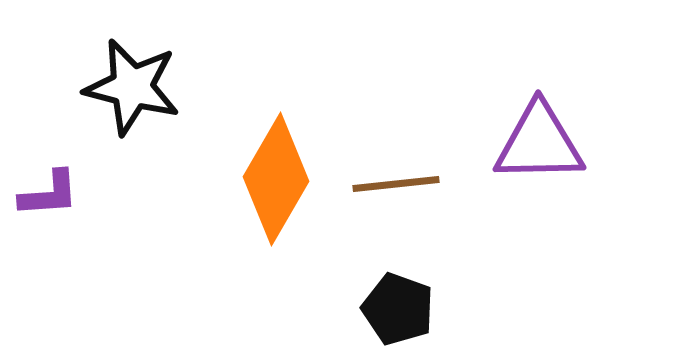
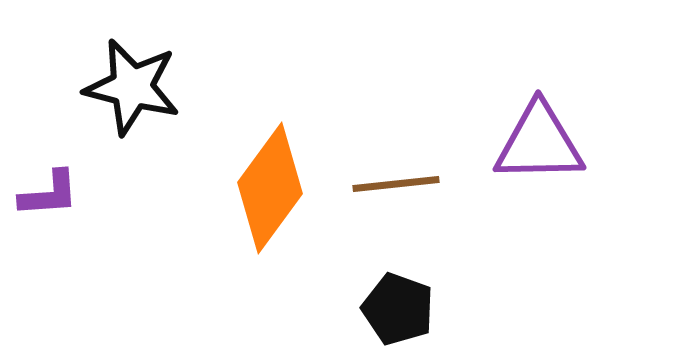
orange diamond: moved 6 px left, 9 px down; rotated 6 degrees clockwise
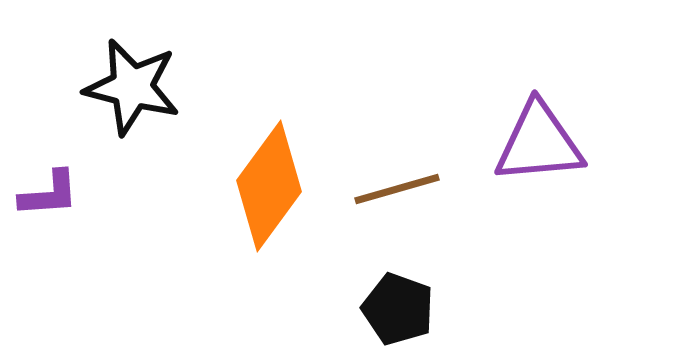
purple triangle: rotated 4 degrees counterclockwise
brown line: moved 1 px right, 5 px down; rotated 10 degrees counterclockwise
orange diamond: moved 1 px left, 2 px up
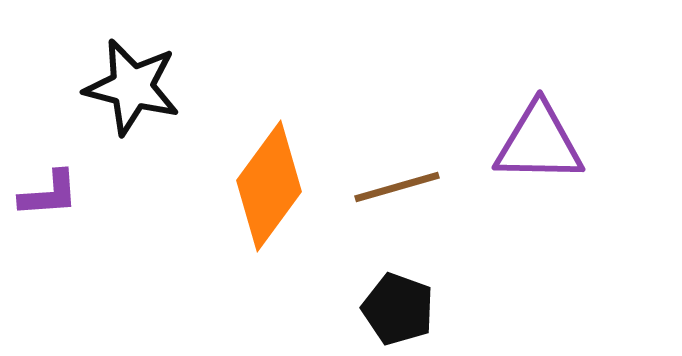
purple triangle: rotated 6 degrees clockwise
brown line: moved 2 px up
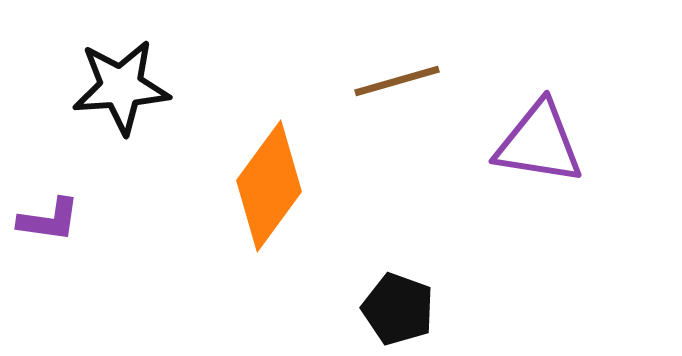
black star: moved 11 px left; rotated 18 degrees counterclockwise
purple triangle: rotated 8 degrees clockwise
brown line: moved 106 px up
purple L-shape: moved 26 px down; rotated 12 degrees clockwise
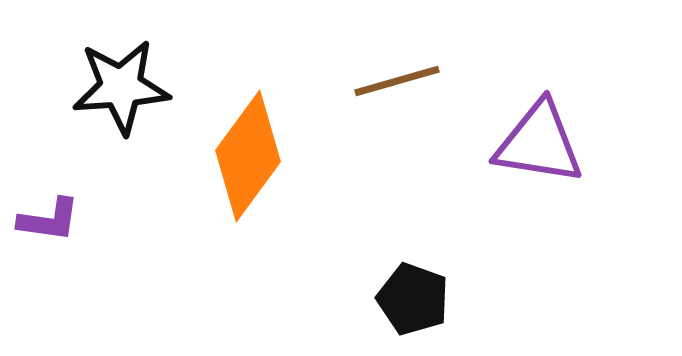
orange diamond: moved 21 px left, 30 px up
black pentagon: moved 15 px right, 10 px up
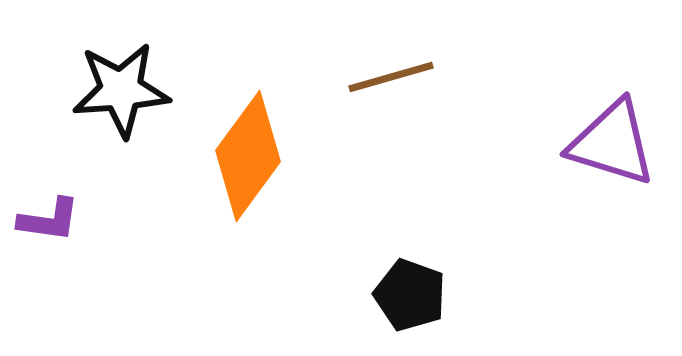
brown line: moved 6 px left, 4 px up
black star: moved 3 px down
purple triangle: moved 73 px right; rotated 8 degrees clockwise
black pentagon: moved 3 px left, 4 px up
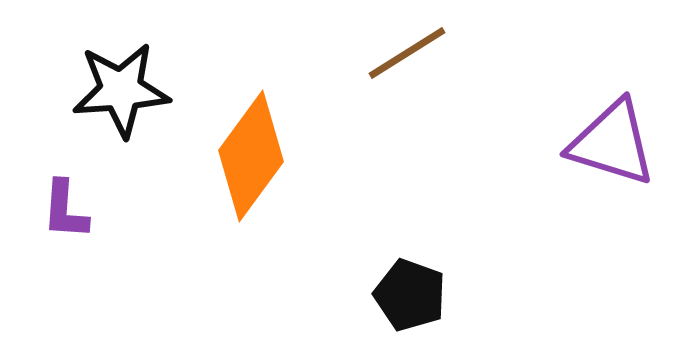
brown line: moved 16 px right, 24 px up; rotated 16 degrees counterclockwise
orange diamond: moved 3 px right
purple L-shape: moved 16 px right, 10 px up; rotated 86 degrees clockwise
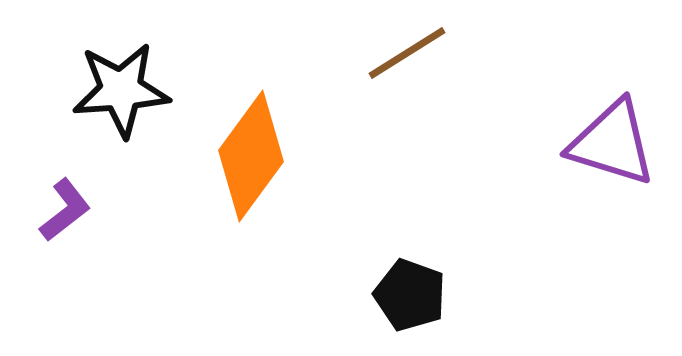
purple L-shape: rotated 132 degrees counterclockwise
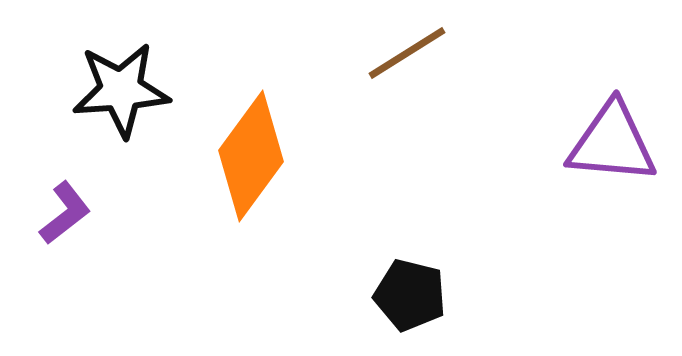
purple triangle: rotated 12 degrees counterclockwise
purple L-shape: moved 3 px down
black pentagon: rotated 6 degrees counterclockwise
